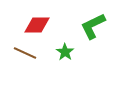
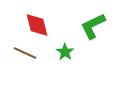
red diamond: rotated 76 degrees clockwise
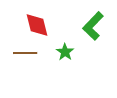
green L-shape: rotated 20 degrees counterclockwise
brown line: rotated 25 degrees counterclockwise
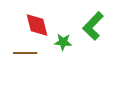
green star: moved 2 px left, 10 px up; rotated 30 degrees counterclockwise
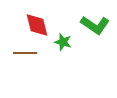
green L-shape: moved 2 px right, 1 px up; rotated 100 degrees counterclockwise
green star: rotated 12 degrees clockwise
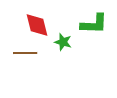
green L-shape: moved 1 px left, 1 px up; rotated 32 degrees counterclockwise
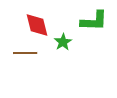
green L-shape: moved 3 px up
green star: rotated 24 degrees clockwise
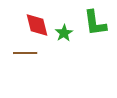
green L-shape: moved 1 px right, 2 px down; rotated 80 degrees clockwise
green star: moved 1 px right, 9 px up
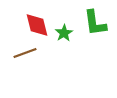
brown line: rotated 20 degrees counterclockwise
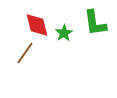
brown line: rotated 35 degrees counterclockwise
